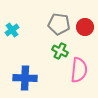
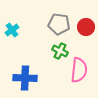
red circle: moved 1 px right
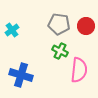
red circle: moved 1 px up
blue cross: moved 4 px left, 3 px up; rotated 15 degrees clockwise
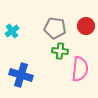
gray pentagon: moved 4 px left, 4 px down
cyan cross: moved 1 px down
green cross: rotated 21 degrees counterclockwise
pink semicircle: moved 1 px right, 1 px up
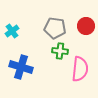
blue cross: moved 8 px up
